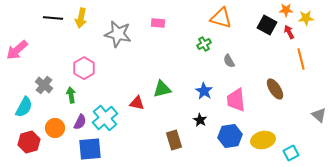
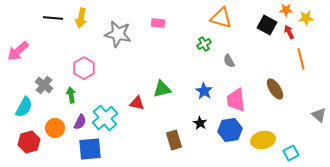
pink arrow: moved 1 px right, 1 px down
black star: moved 3 px down
blue hexagon: moved 6 px up
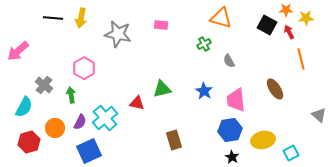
pink rectangle: moved 3 px right, 2 px down
black star: moved 32 px right, 34 px down
blue square: moved 1 px left, 2 px down; rotated 20 degrees counterclockwise
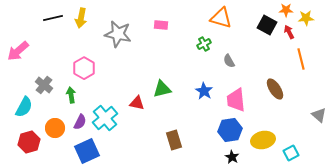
black line: rotated 18 degrees counterclockwise
blue square: moved 2 px left
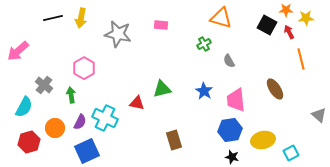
cyan cross: rotated 25 degrees counterclockwise
black star: rotated 16 degrees counterclockwise
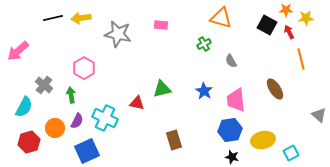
yellow arrow: rotated 72 degrees clockwise
gray semicircle: moved 2 px right
purple semicircle: moved 3 px left, 1 px up
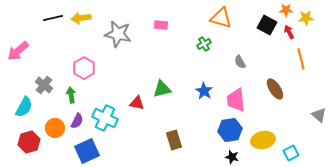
gray semicircle: moved 9 px right, 1 px down
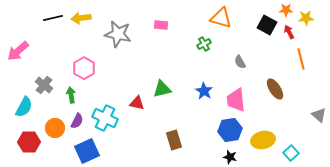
red hexagon: rotated 15 degrees clockwise
cyan square: rotated 14 degrees counterclockwise
black star: moved 2 px left
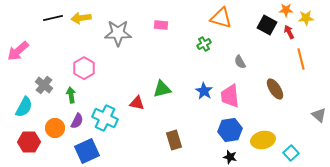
gray star: moved 1 px up; rotated 12 degrees counterclockwise
pink trapezoid: moved 6 px left, 4 px up
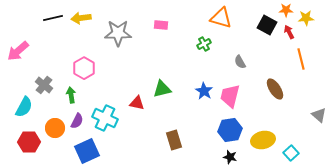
pink trapezoid: rotated 20 degrees clockwise
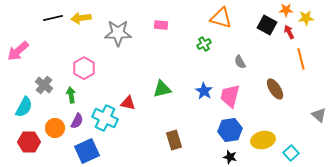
red triangle: moved 9 px left
